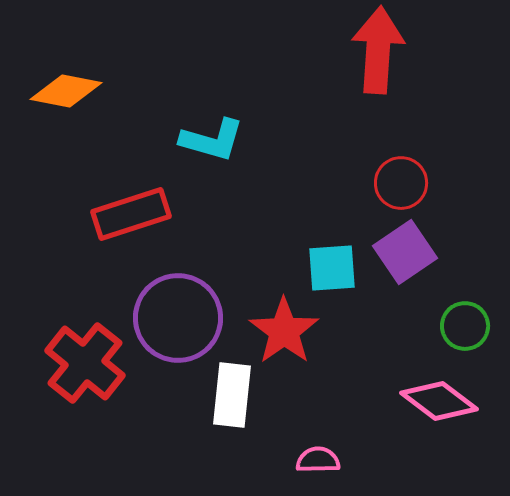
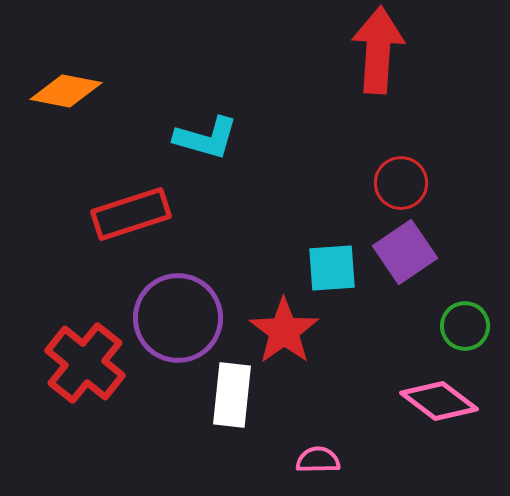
cyan L-shape: moved 6 px left, 2 px up
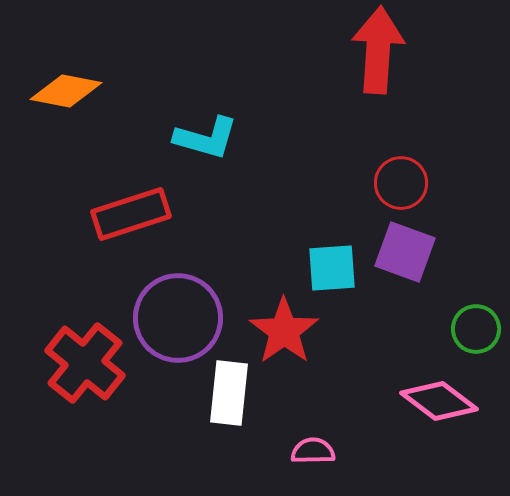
purple square: rotated 36 degrees counterclockwise
green circle: moved 11 px right, 3 px down
white rectangle: moved 3 px left, 2 px up
pink semicircle: moved 5 px left, 9 px up
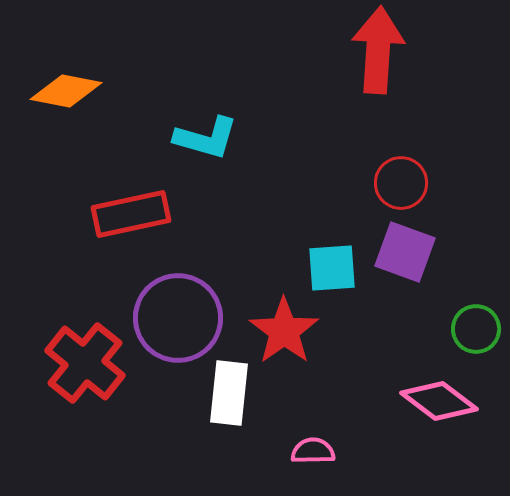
red rectangle: rotated 6 degrees clockwise
